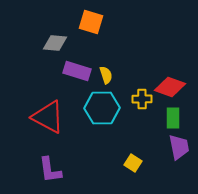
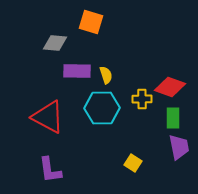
purple rectangle: rotated 16 degrees counterclockwise
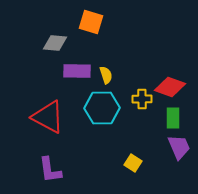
purple trapezoid: rotated 12 degrees counterclockwise
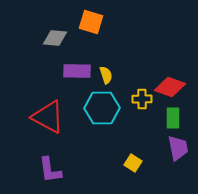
gray diamond: moved 5 px up
purple trapezoid: moved 1 px left, 1 px down; rotated 12 degrees clockwise
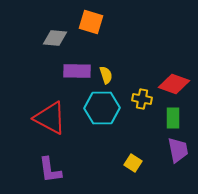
red diamond: moved 4 px right, 3 px up
yellow cross: rotated 12 degrees clockwise
red triangle: moved 2 px right, 1 px down
purple trapezoid: moved 2 px down
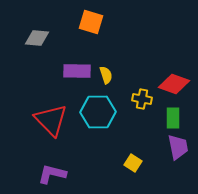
gray diamond: moved 18 px left
cyan hexagon: moved 4 px left, 4 px down
red triangle: moved 1 px right, 2 px down; rotated 18 degrees clockwise
purple trapezoid: moved 3 px up
purple L-shape: moved 2 px right, 4 px down; rotated 112 degrees clockwise
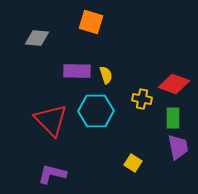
cyan hexagon: moved 2 px left, 1 px up
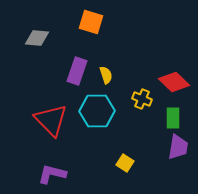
purple rectangle: rotated 72 degrees counterclockwise
red diamond: moved 2 px up; rotated 24 degrees clockwise
yellow cross: rotated 12 degrees clockwise
cyan hexagon: moved 1 px right
purple trapezoid: rotated 20 degrees clockwise
yellow square: moved 8 px left
